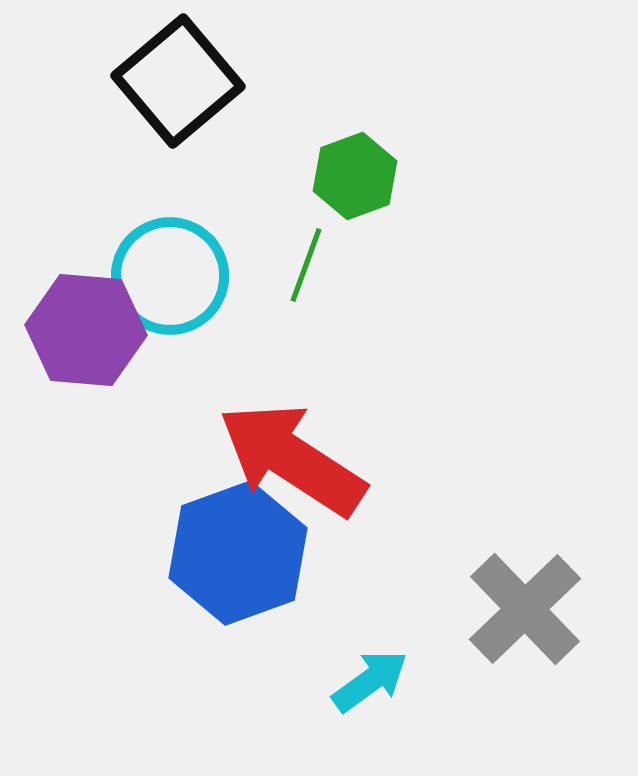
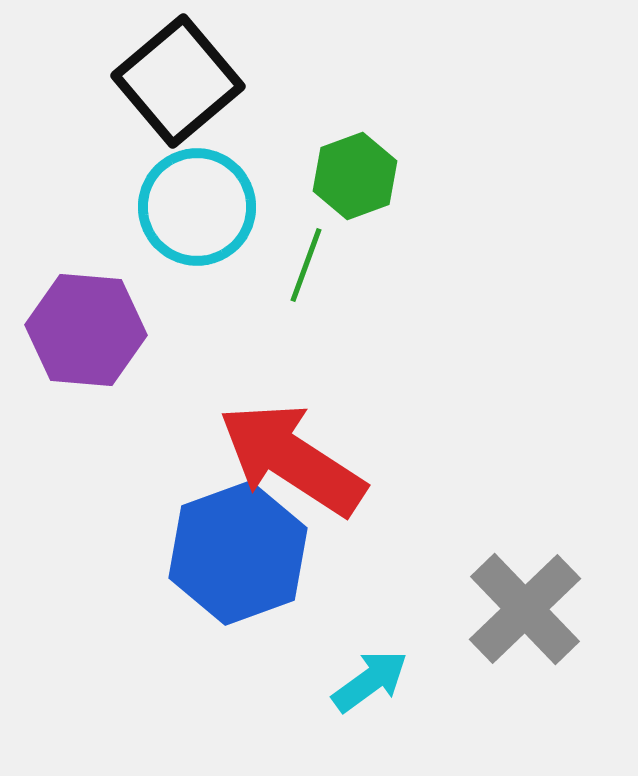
cyan circle: moved 27 px right, 69 px up
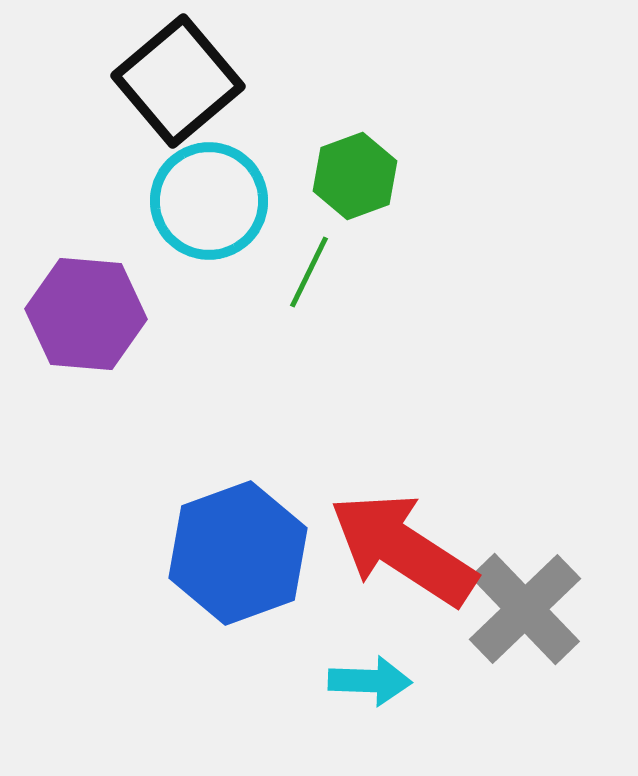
cyan circle: moved 12 px right, 6 px up
green line: moved 3 px right, 7 px down; rotated 6 degrees clockwise
purple hexagon: moved 16 px up
red arrow: moved 111 px right, 90 px down
cyan arrow: rotated 38 degrees clockwise
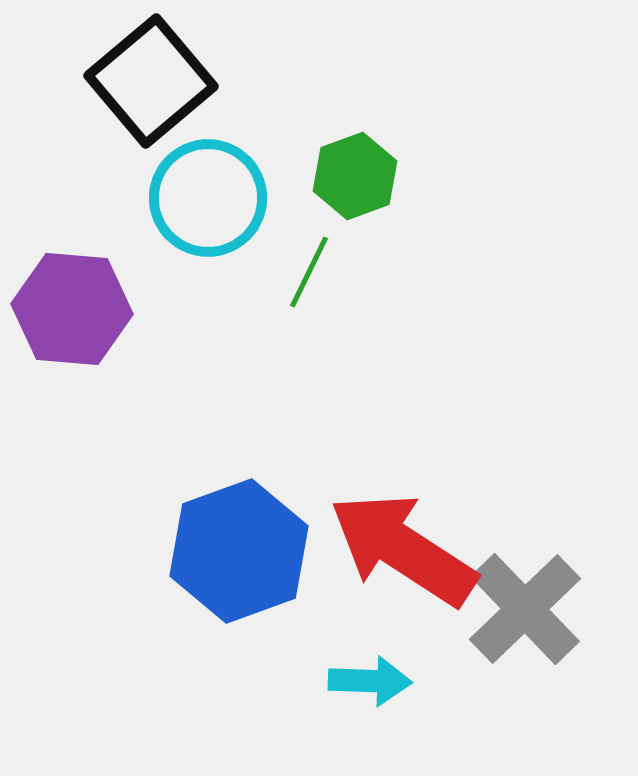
black square: moved 27 px left
cyan circle: moved 1 px left, 3 px up
purple hexagon: moved 14 px left, 5 px up
blue hexagon: moved 1 px right, 2 px up
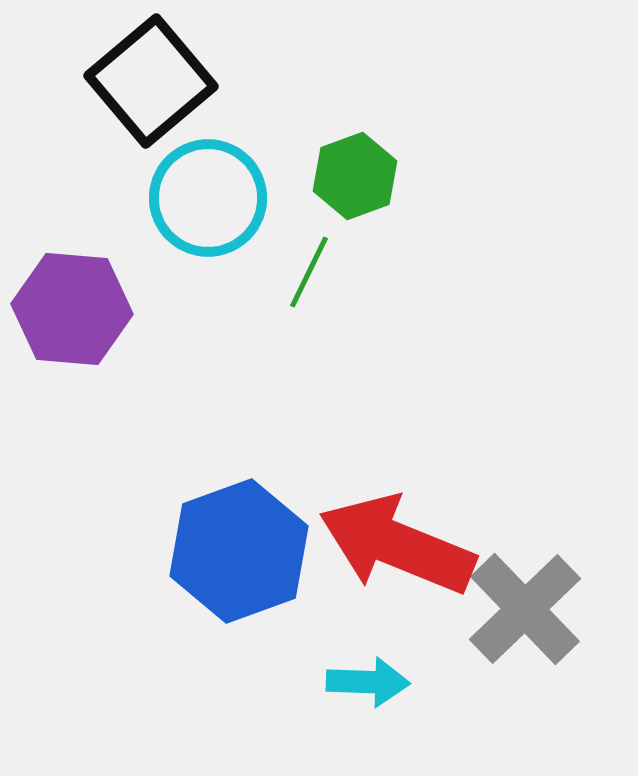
red arrow: moved 6 px left, 4 px up; rotated 11 degrees counterclockwise
cyan arrow: moved 2 px left, 1 px down
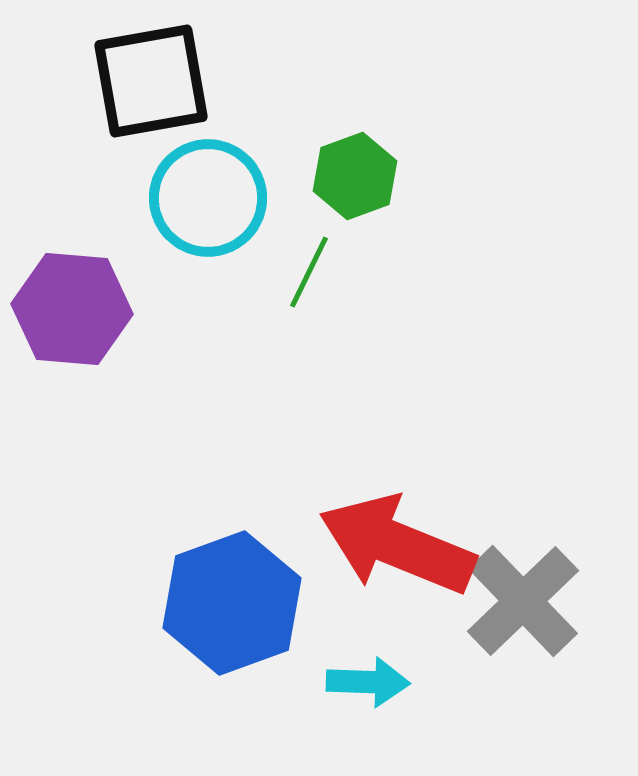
black square: rotated 30 degrees clockwise
blue hexagon: moved 7 px left, 52 px down
gray cross: moved 2 px left, 8 px up
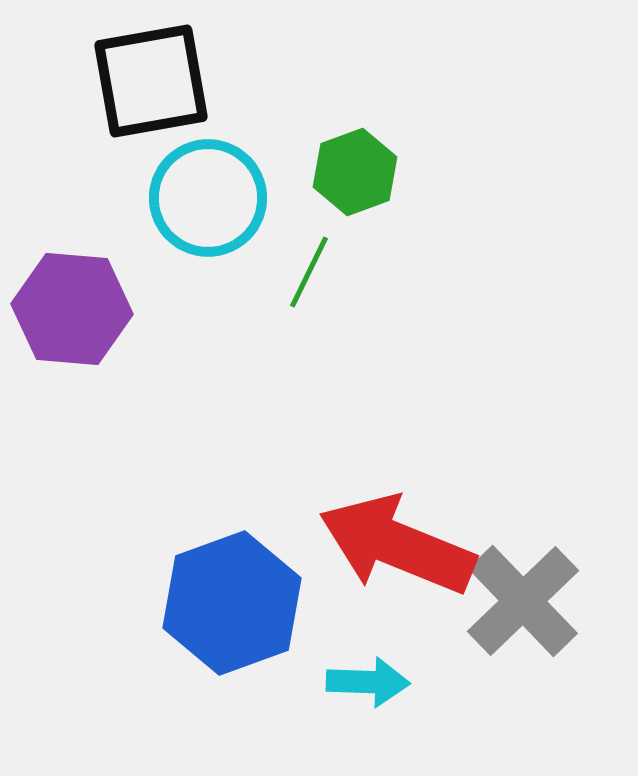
green hexagon: moved 4 px up
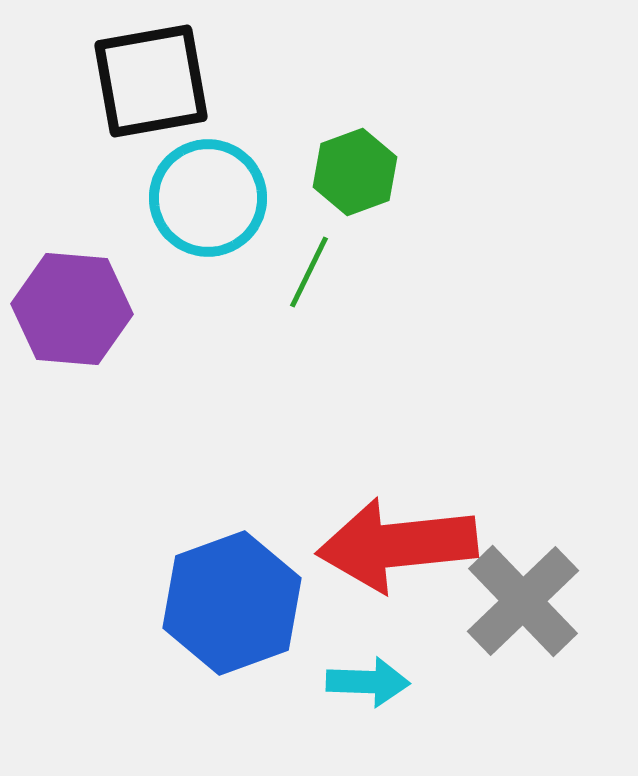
red arrow: rotated 28 degrees counterclockwise
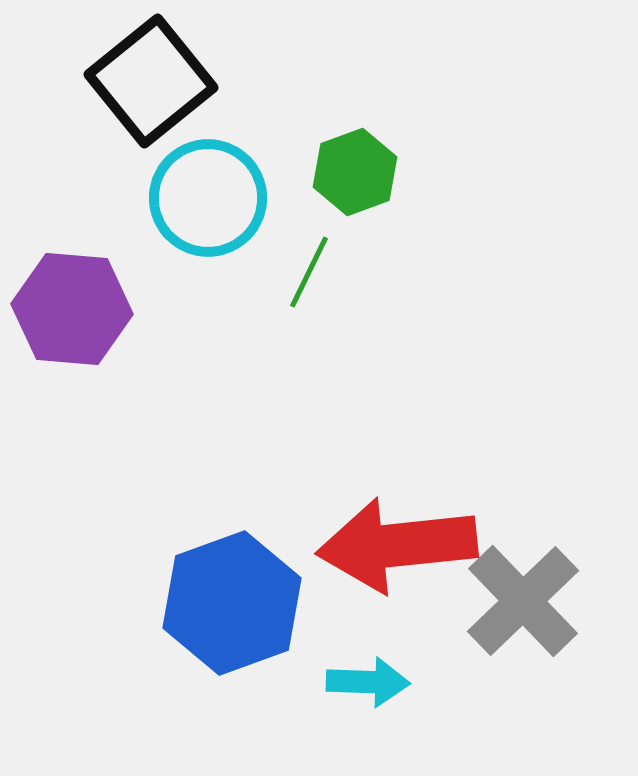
black square: rotated 29 degrees counterclockwise
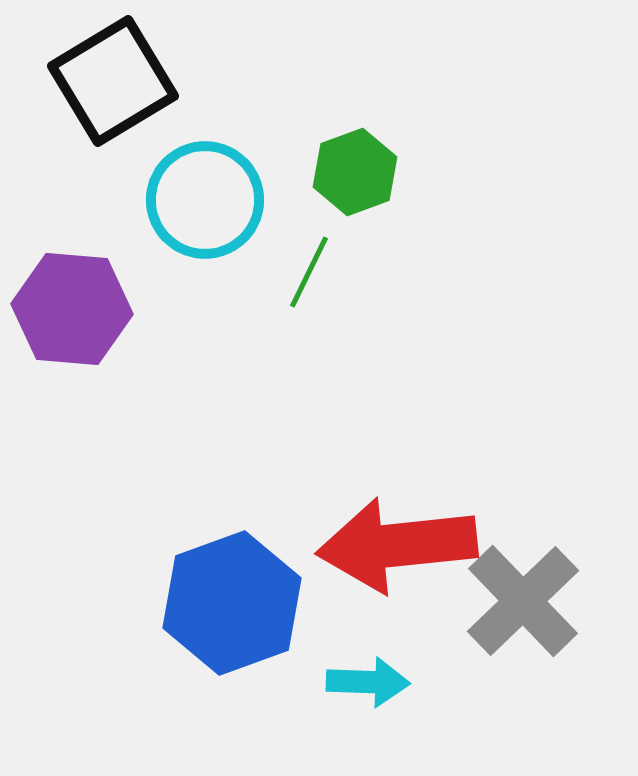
black square: moved 38 px left; rotated 8 degrees clockwise
cyan circle: moved 3 px left, 2 px down
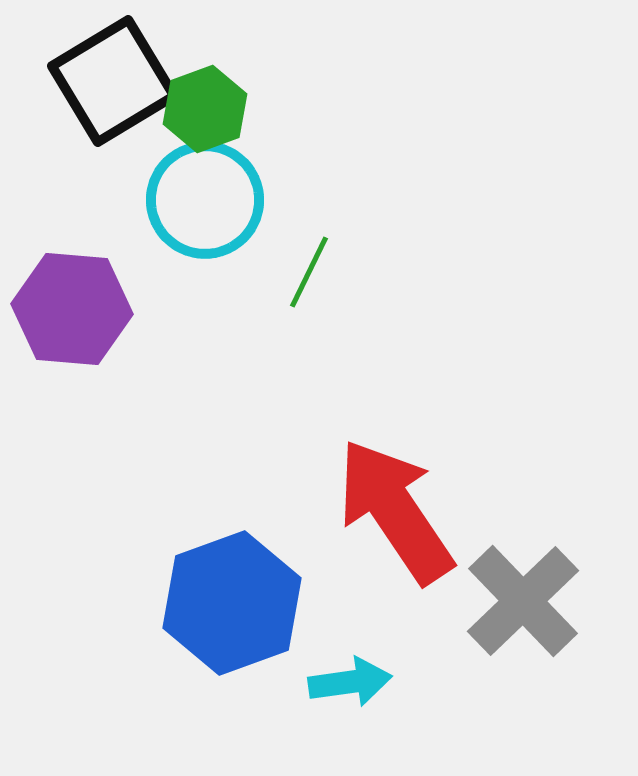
green hexagon: moved 150 px left, 63 px up
red arrow: moved 2 px left, 34 px up; rotated 62 degrees clockwise
cyan arrow: moved 18 px left; rotated 10 degrees counterclockwise
